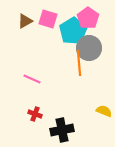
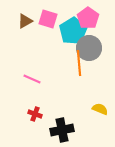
yellow semicircle: moved 4 px left, 2 px up
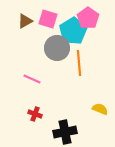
gray circle: moved 32 px left
black cross: moved 3 px right, 2 px down
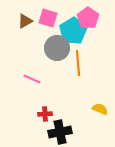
pink square: moved 1 px up
orange line: moved 1 px left
red cross: moved 10 px right; rotated 24 degrees counterclockwise
black cross: moved 5 px left
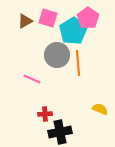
gray circle: moved 7 px down
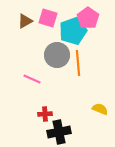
cyan pentagon: rotated 12 degrees clockwise
black cross: moved 1 px left
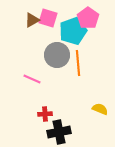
brown triangle: moved 7 px right, 1 px up
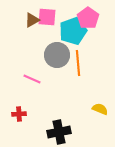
pink square: moved 1 px left, 1 px up; rotated 12 degrees counterclockwise
red cross: moved 26 px left
